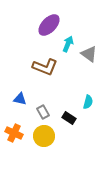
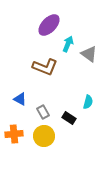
blue triangle: rotated 16 degrees clockwise
orange cross: moved 1 px down; rotated 30 degrees counterclockwise
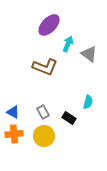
blue triangle: moved 7 px left, 13 px down
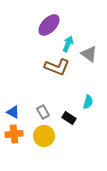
brown L-shape: moved 12 px right
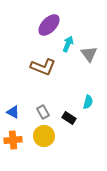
gray triangle: rotated 18 degrees clockwise
brown L-shape: moved 14 px left
orange cross: moved 1 px left, 6 px down
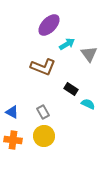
cyan arrow: moved 1 px left; rotated 35 degrees clockwise
cyan semicircle: moved 2 px down; rotated 80 degrees counterclockwise
blue triangle: moved 1 px left
black rectangle: moved 2 px right, 29 px up
orange cross: rotated 12 degrees clockwise
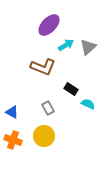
cyan arrow: moved 1 px left, 1 px down
gray triangle: moved 1 px left, 7 px up; rotated 24 degrees clockwise
gray rectangle: moved 5 px right, 4 px up
orange cross: rotated 12 degrees clockwise
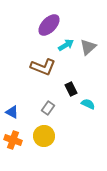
black rectangle: rotated 32 degrees clockwise
gray rectangle: rotated 64 degrees clockwise
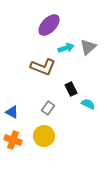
cyan arrow: moved 3 px down; rotated 14 degrees clockwise
